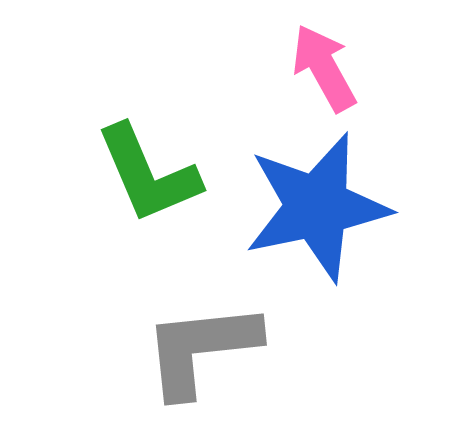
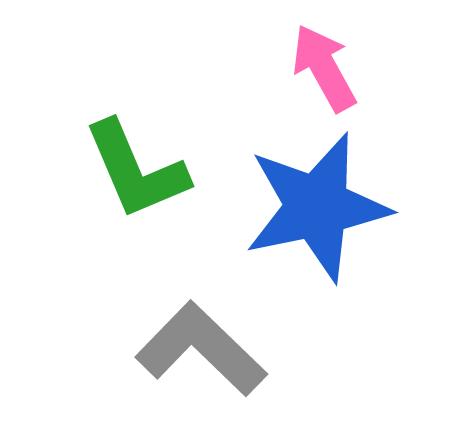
green L-shape: moved 12 px left, 4 px up
gray L-shape: rotated 50 degrees clockwise
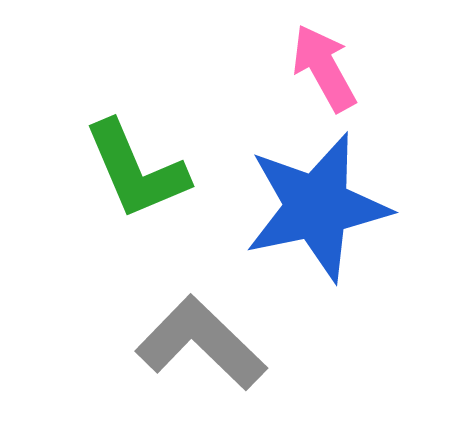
gray L-shape: moved 6 px up
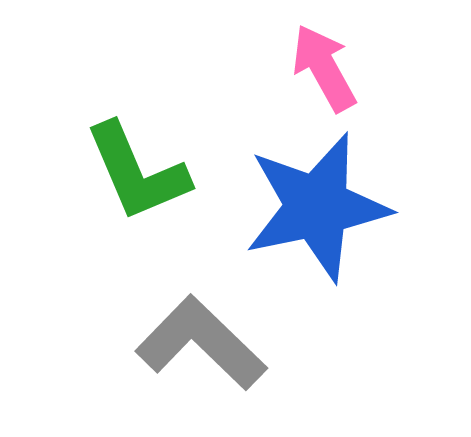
green L-shape: moved 1 px right, 2 px down
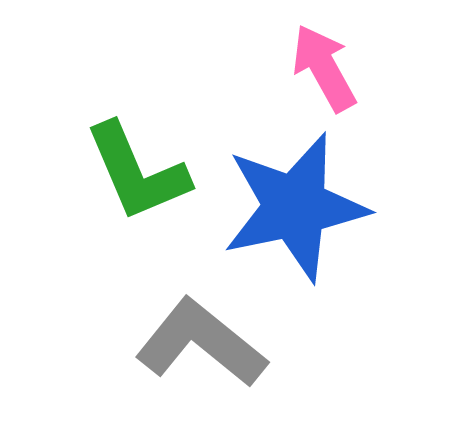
blue star: moved 22 px left
gray L-shape: rotated 5 degrees counterclockwise
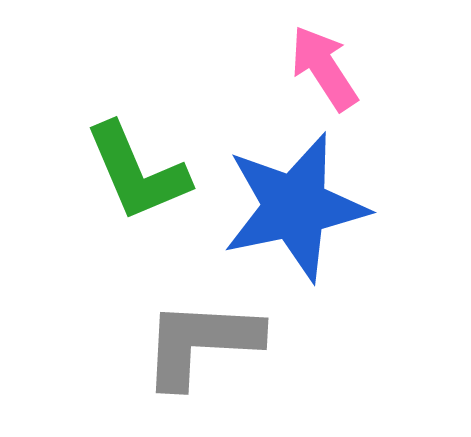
pink arrow: rotated 4 degrees counterclockwise
gray L-shape: rotated 36 degrees counterclockwise
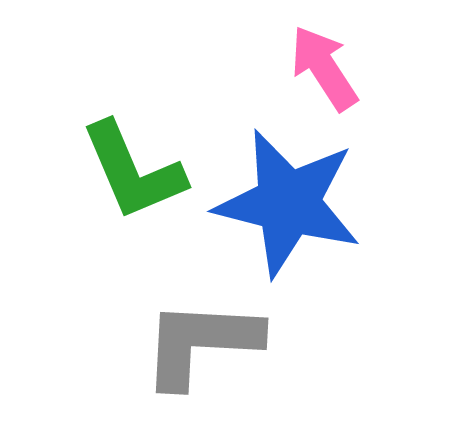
green L-shape: moved 4 px left, 1 px up
blue star: moved 7 px left, 4 px up; rotated 26 degrees clockwise
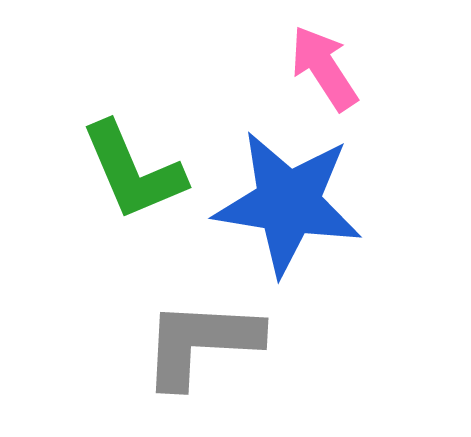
blue star: rotated 5 degrees counterclockwise
